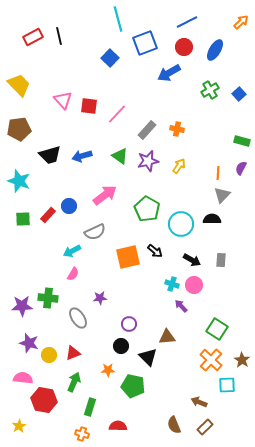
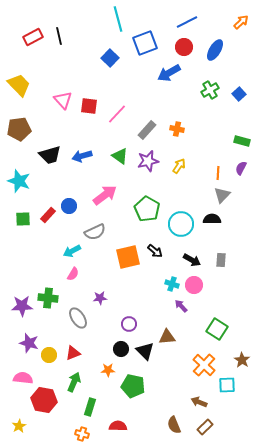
black circle at (121, 346): moved 3 px down
black triangle at (148, 357): moved 3 px left, 6 px up
orange cross at (211, 360): moved 7 px left, 5 px down
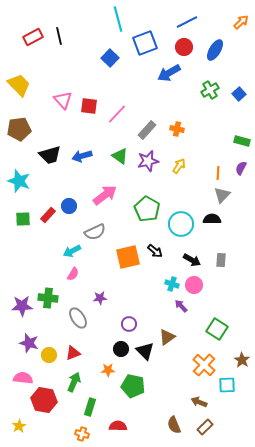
brown triangle at (167, 337): rotated 30 degrees counterclockwise
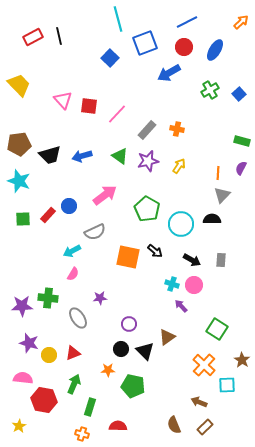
brown pentagon at (19, 129): moved 15 px down
orange square at (128, 257): rotated 25 degrees clockwise
green arrow at (74, 382): moved 2 px down
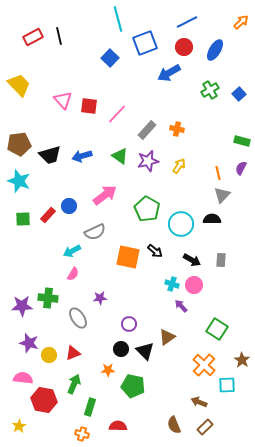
orange line at (218, 173): rotated 16 degrees counterclockwise
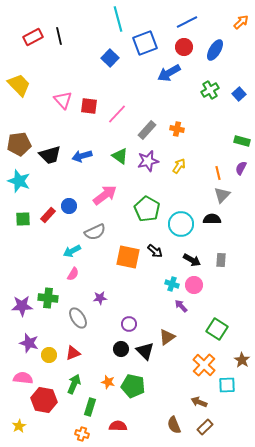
orange star at (108, 370): moved 12 px down; rotated 16 degrees clockwise
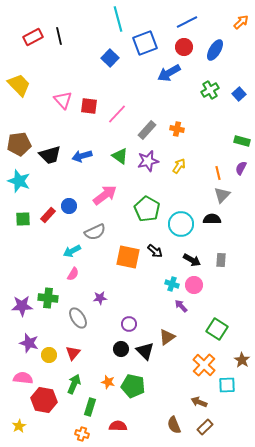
red triangle at (73, 353): rotated 28 degrees counterclockwise
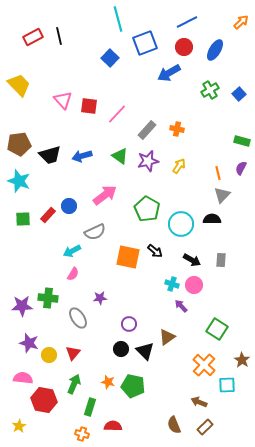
red semicircle at (118, 426): moved 5 px left
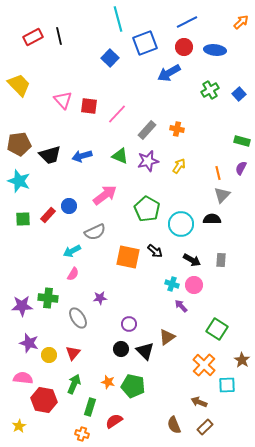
blue ellipse at (215, 50): rotated 65 degrees clockwise
green triangle at (120, 156): rotated 12 degrees counterclockwise
red semicircle at (113, 426): moved 1 px right, 5 px up; rotated 36 degrees counterclockwise
